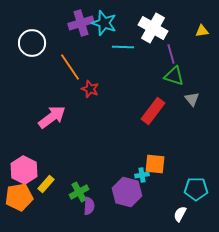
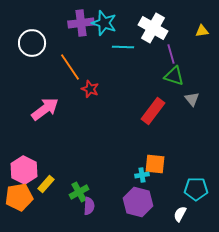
purple cross: rotated 10 degrees clockwise
pink arrow: moved 7 px left, 8 px up
purple hexagon: moved 11 px right, 10 px down
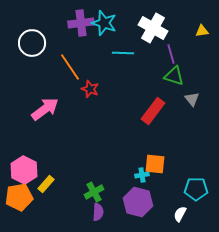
cyan line: moved 6 px down
green cross: moved 15 px right
purple semicircle: moved 9 px right, 6 px down
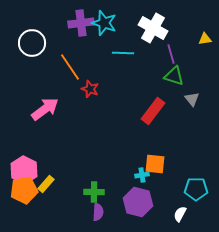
yellow triangle: moved 3 px right, 8 px down
green cross: rotated 30 degrees clockwise
orange pentagon: moved 5 px right, 7 px up
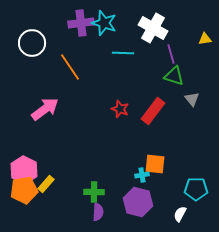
red star: moved 30 px right, 20 px down
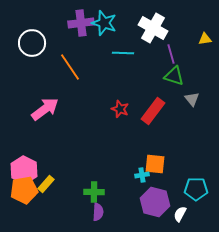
purple hexagon: moved 17 px right
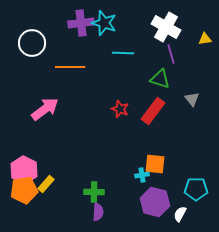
white cross: moved 13 px right, 1 px up
orange line: rotated 56 degrees counterclockwise
green triangle: moved 14 px left, 3 px down
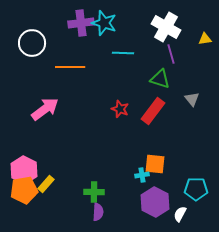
purple hexagon: rotated 12 degrees clockwise
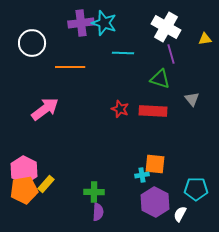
red rectangle: rotated 56 degrees clockwise
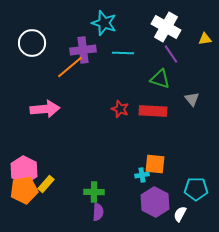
purple cross: moved 2 px right, 27 px down
purple line: rotated 18 degrees counterclockwise
orange line: rotated 40 degrees counterclockwise
pink arrow: rotated 32 degrees clockwise
